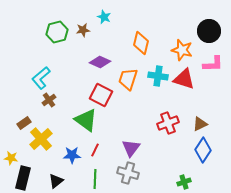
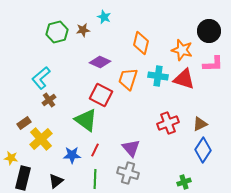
purple triangle: rotated 18 degrees counterclockwise
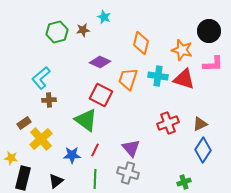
brown cross: rotated 32 degrees clockwise
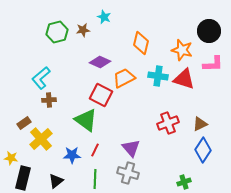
orange trapezoid: moved 4 px left, 1 px up; rotated 45 degrees clockwise
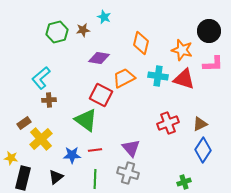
purple diamond: moved 1 px left, 4 px up; rotated 15 degrees counterclockwise
red line: rotated 56 degrees clockwise
black triangle: moved 4 px up
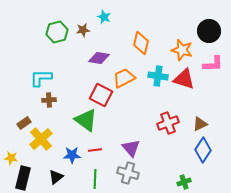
cyan L-shape: rotated 40 degrees clockwise
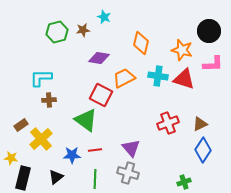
brown rectangle: moved 3 px left, 2 px down
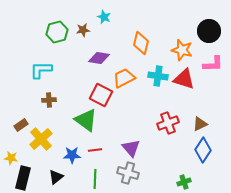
cyan L-shape: moved 8 px up
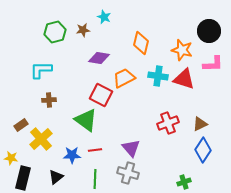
green hexagon: moved 2 px left
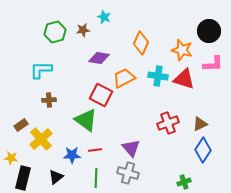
orange diamond: rotated 10 degrees clockwise
green line: moved 1 px right, 1 px up
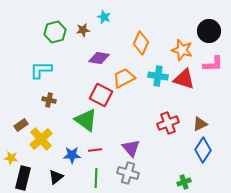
brown cross: rotated 16 degrees clockwise
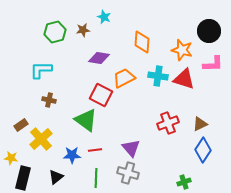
orange diamond: moved 1 px right, 1 px up; rotated 20 degrees counterclockwise
